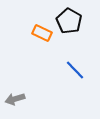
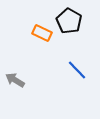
blue line: moved 2 px right
gray arrow: moved 19 px up; rotated 48 degrees clockwise
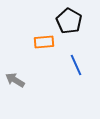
orange rectangle: moved 2 px right, 9 px down; rotated 30 degrees counterclockwise
blue line: moved 1 px left, 5 px up; rotated 20 degrees clockwise
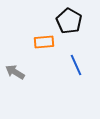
gray arrow: moved 8 px up
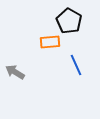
orange rectangle: moved 6 px right
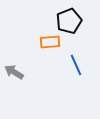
black pentagon: rotated 20 degrees clockwise
gray arrow: moved 1 px left
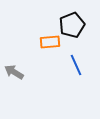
black pentagon: moved 3 px right, 4 px down
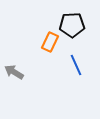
black pentagon: rotated 20 degrees clockwise
orange rectangle: rotated 60 degrees counterclockwise
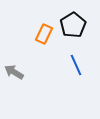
black pentagon: moved 1 px right; rotated 30 degrees counterclockwise
orange rectangle: moved 6 px left, 8 px up
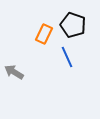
black pentagon: rotated 20 degrees counterclockwise
blue line: moved 9 px left, 8 px up
